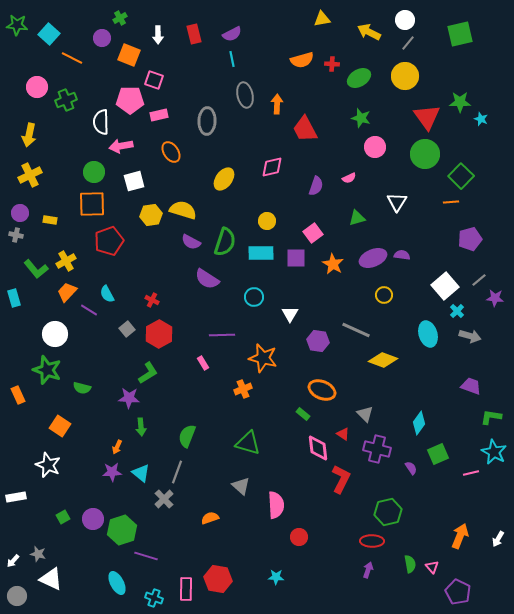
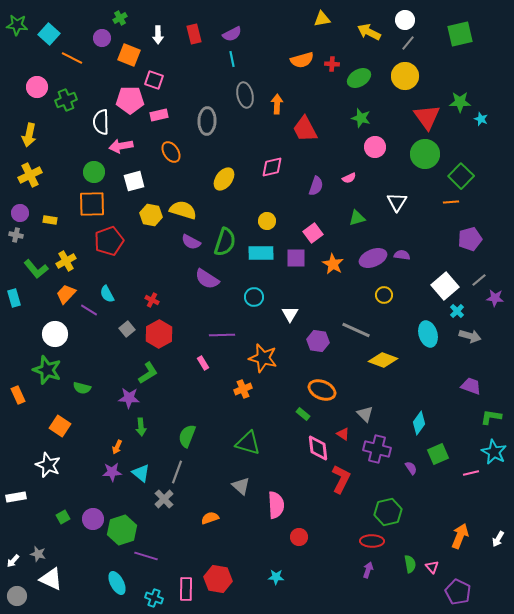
yellow hexagon at (151, 215): rotated 20 degrees clockwise
orange trapezoid at (67, 292): moved 1 px left, 2 px down
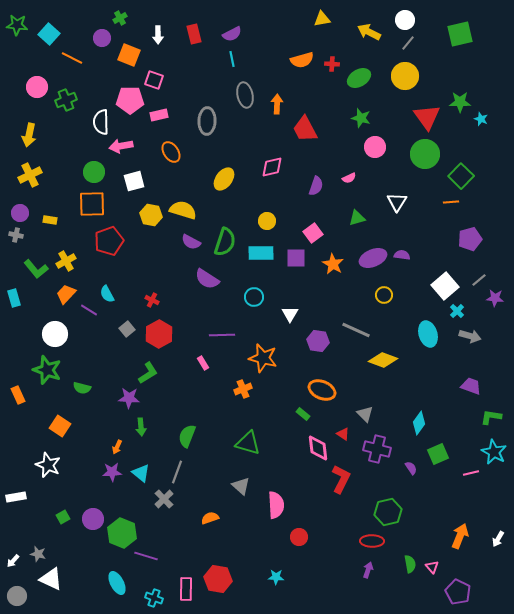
green hexagon at (122, 530): moved 3 px down; rotated 20 degrees counterclockwise
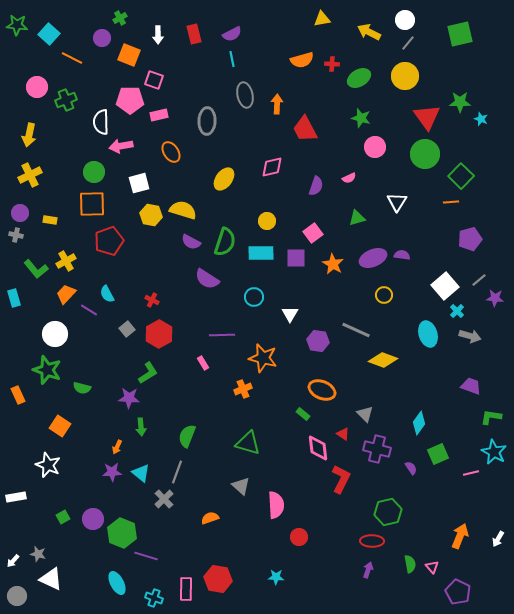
white square at (134, 181): moved 5 px right, 2 px down
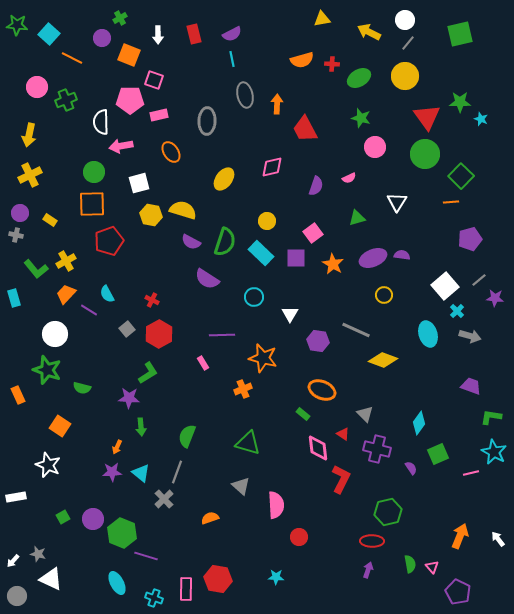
yellow rectangle at (50, 220): rotated 24 degrees clockwise
cyan rectangle at (261, 253): rotated 45 degrees clockwise
white arrow at (498, 539): rotated 112 degrees clockwise
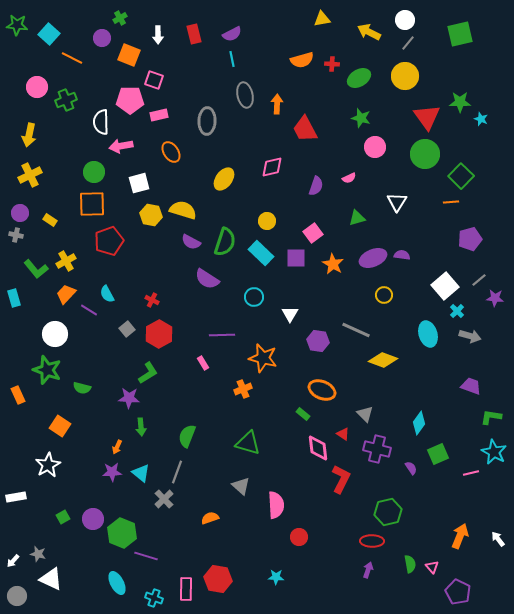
white star at (48, 465): rotated 20 degrees clockwise
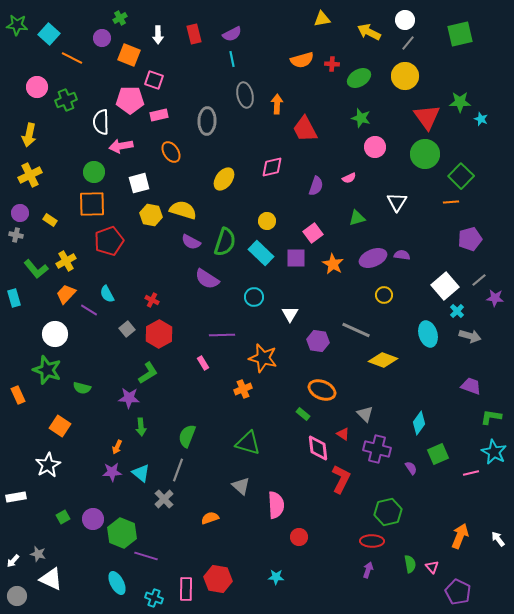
gray line at (177, 472): moved 1 px right, 2 px up
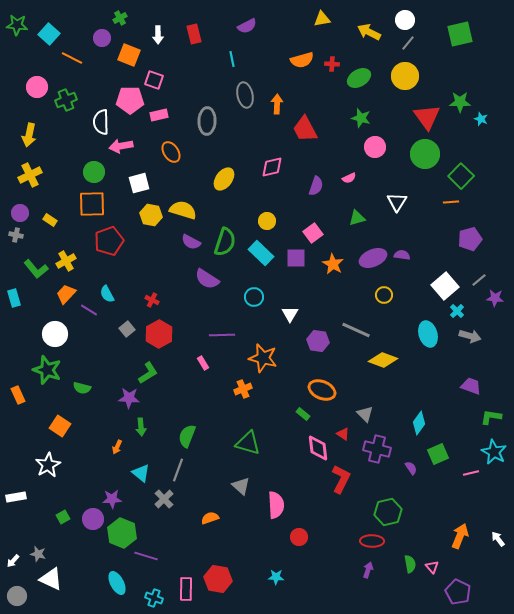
purple semicircle at (232, 34): moved 15 px right, 8 px up
purple star at (112, 472): moved 27 px down
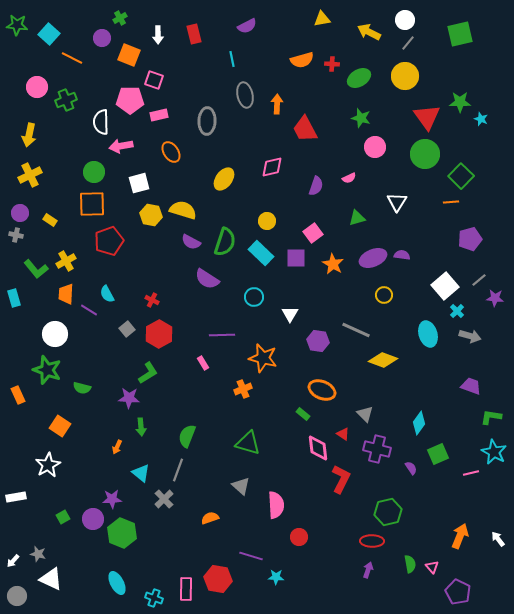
orange trapezoid at (66, 294): rotated 40 degrees counterclockwise
purple line at (146, 556): moved 105 px right
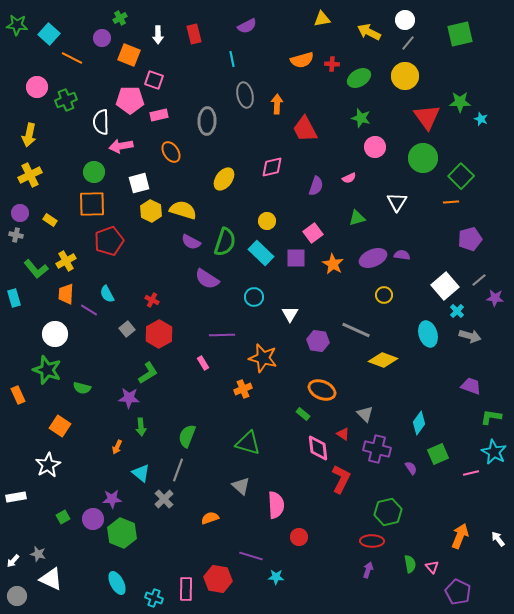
green circle at (425, 154): moved 2 px left, 4 px down
yellow hexagon at (151, 215): moved 4 px up; rotated 15 degrees clockwise
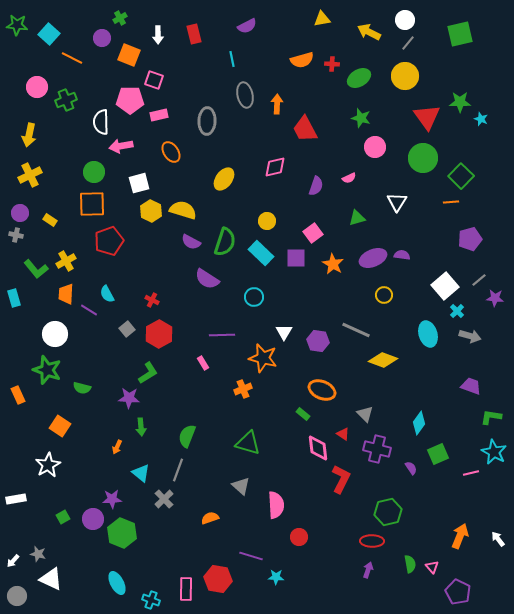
pink diamond at (272, 167): moved 3 px right
white triangle at (290, 314): moved 6 px left, 18 px down
white rectangle at (16, 497): moved 2 px down
cyan cross at (154, 598): moved 3 px left, 2 px down
